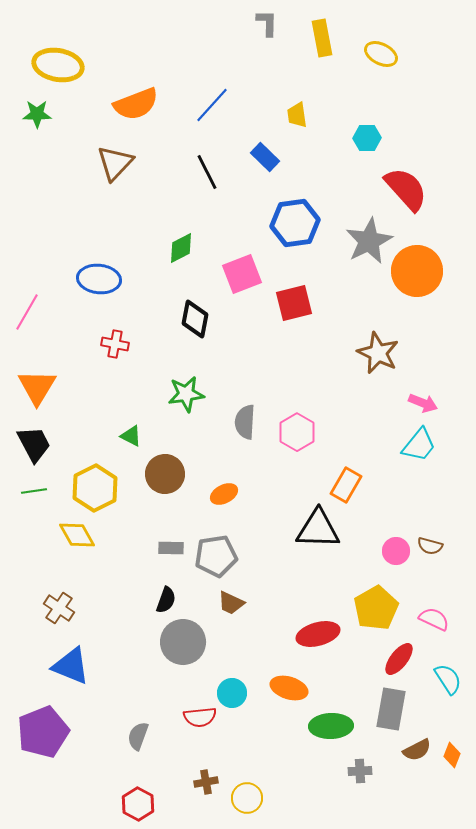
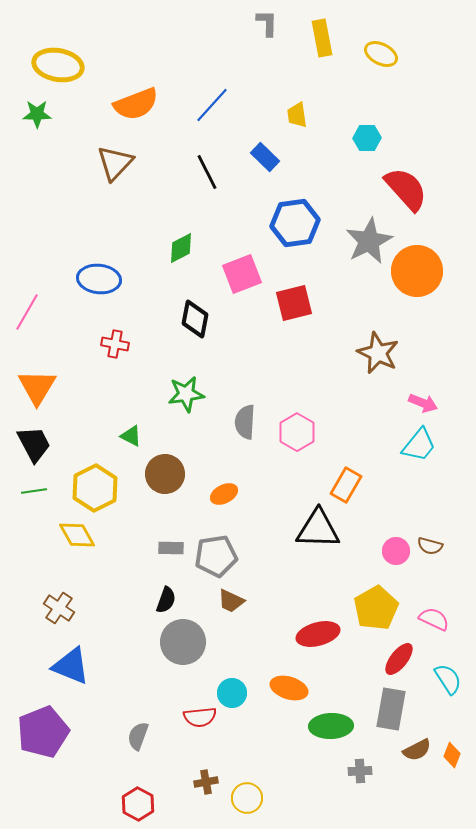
brown trapezoid at (231, 603): moved 2 px up
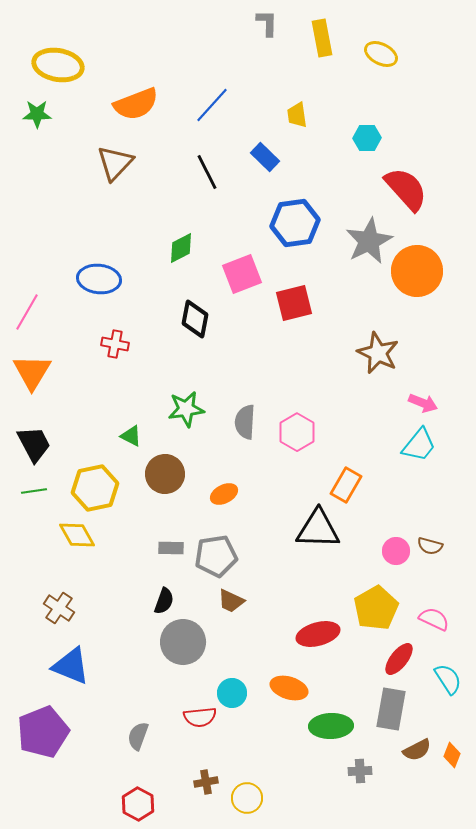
orange triangle at (37, 387): moved 5 px left, 15 px up
green star at (186, 394): moved 15 px down
yellow hexagon at (95, 488): rotated 15 degrees clockwise
black semicircle at (166, 600): moved 2 px left, 1 px down
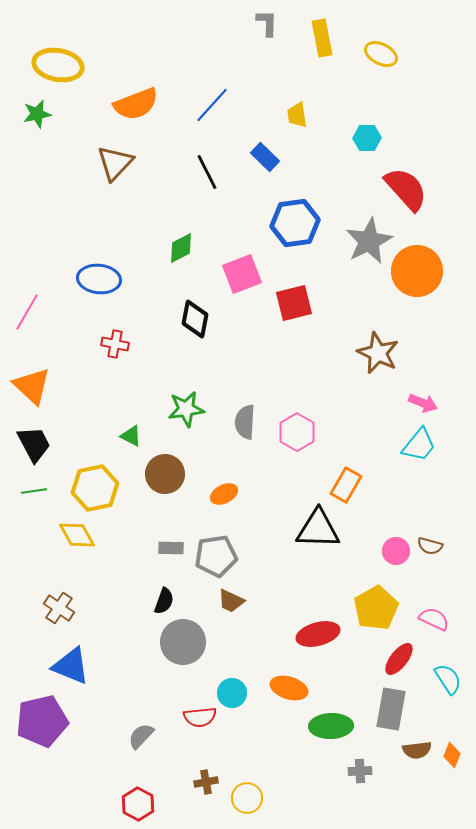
green star at (37, 114): rotated 12 degrees counterclockwise
orange triangle at (32, 372): moved 14 px down; rotated 18 degrees counterclockwise
purple pentagon at (43, 732): moved 1 px left, 11 px up; rotated 9 degrees clockwise
gray semicircle at (138, 736): moved 3 px right; rotated 24 degrees clockwise
brown semicircle at (417, 750): rotated 20 degrees clockwise
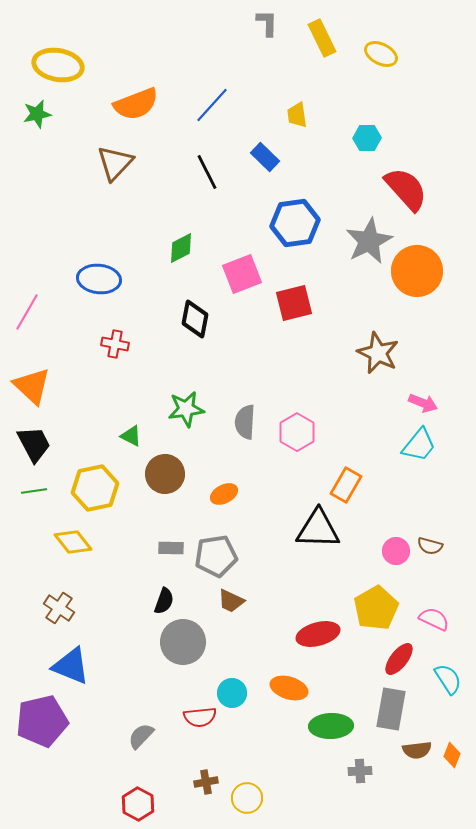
yellow rectangle at (322, 38): rotated 15 degrees counterclockwise
yellow diamond at (77, 535): moved 4 px left, 7 px down; rotated 9 degrees counterclockwise
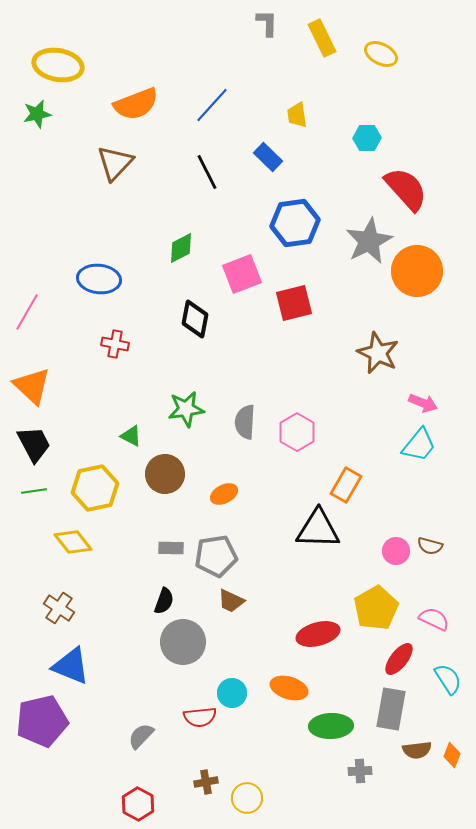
blue rectangle at (265, 157): moved 3 px right
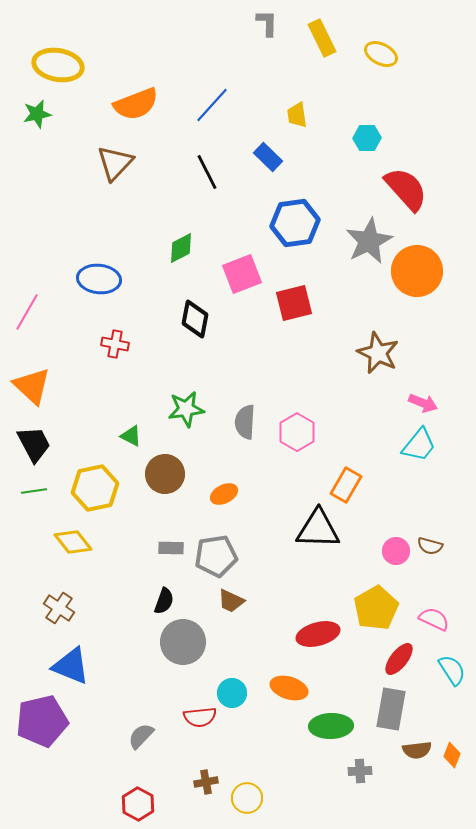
cyan semicircle at (448, 679): moved 4 px right, 9 px up
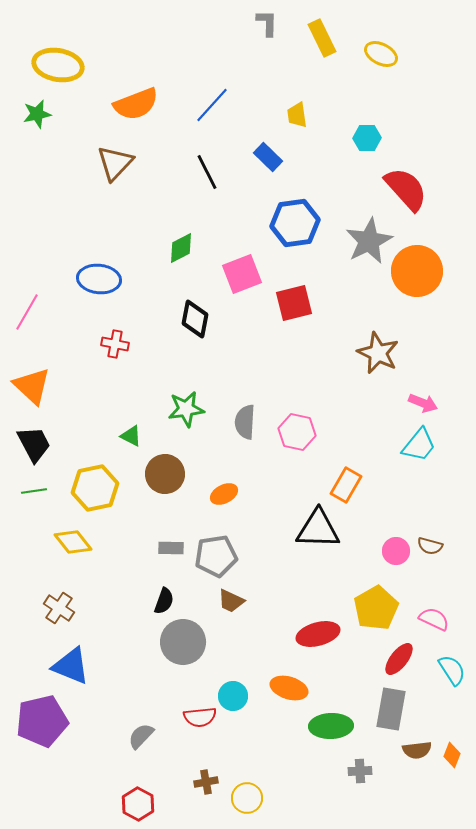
pink hexagon at (297, 432): rotated 18 degrees counterclockwise
cyan circle at (232, 693): moved 1 px right, 3 px down
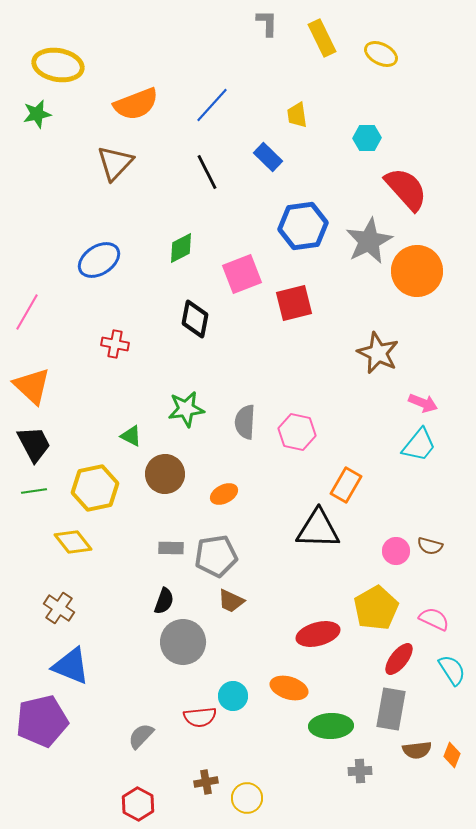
blue hexagon at (295, 223): moved 8 px right, 3 px down
blue ellipse at (99, 279): moved 19 px up; rotated 39 degrees counterclockwise
